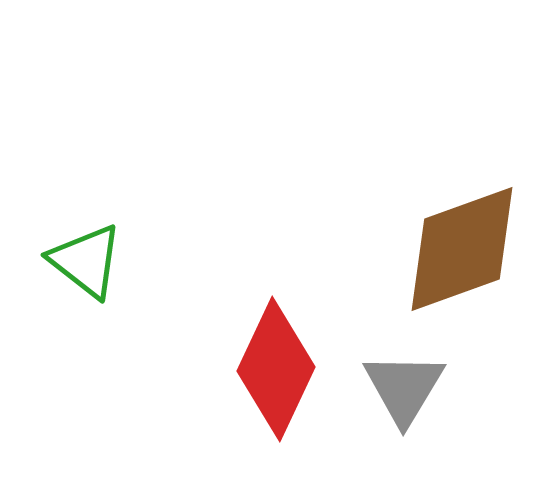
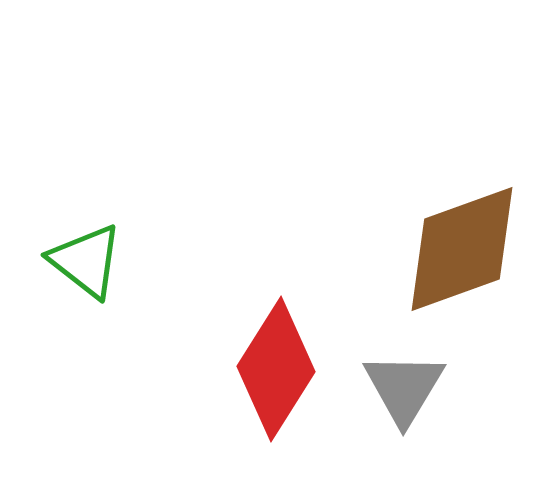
red diamond: rotated 7 degrees clockwise
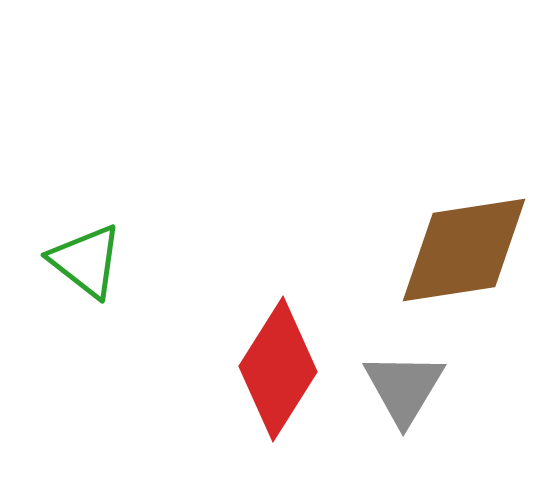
brown diamond: moved 2 px right, 1 px down; rotated 11 degrees clockwise
red diamond: moved 2 px right
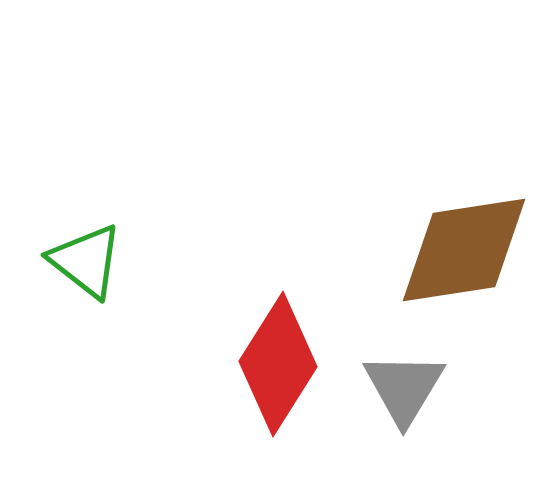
red diamond: moved 5 px up
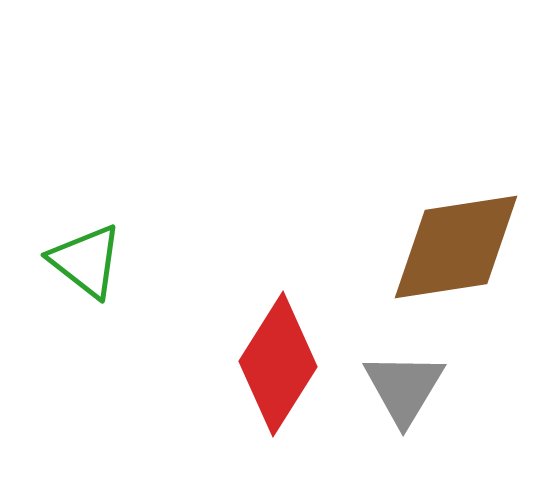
brown diamond: moved 8 px left, 3 px up
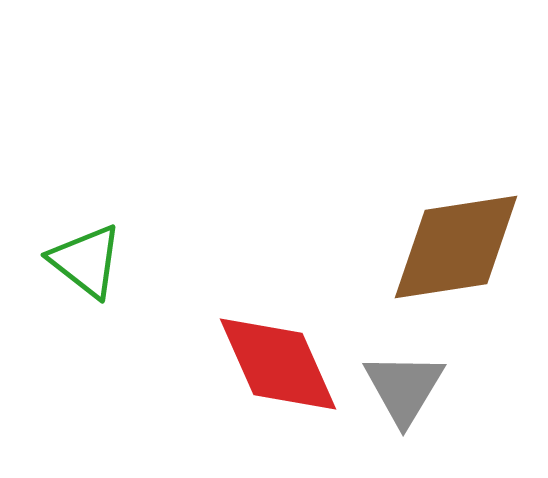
red diamond: rotated 56 degrees counterclockwise
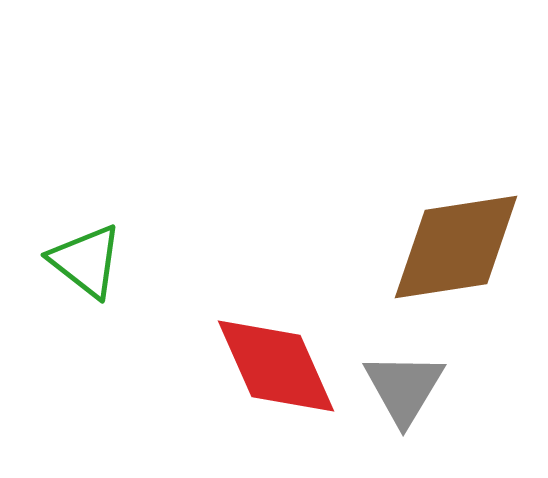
red diamond: moved 2 px left, 2 px down
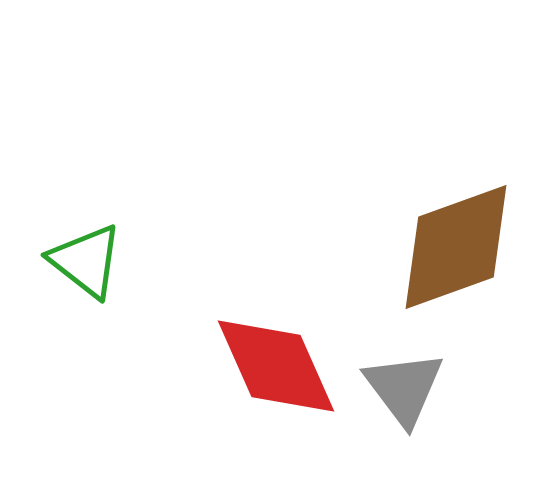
brown diamond: rotated 11 degrees counterclockwise
gray triangle: rotated 8 degrees counterclockwise
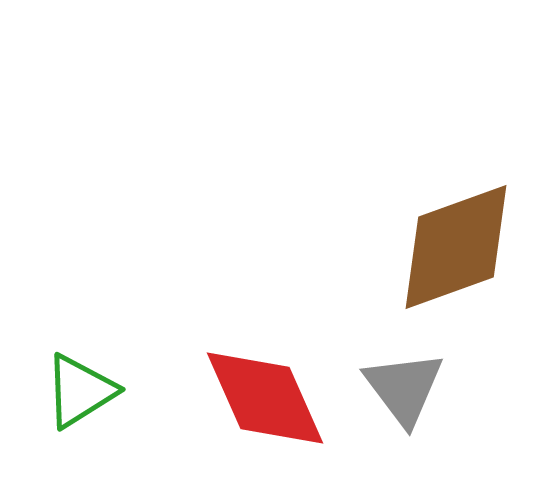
green triangle: moved 6 px left, 130 px down; rotated 50 degrees clockwise
red diamond: moved 11 px left, 32 px down
